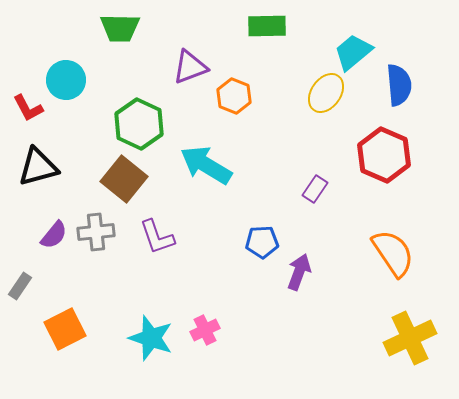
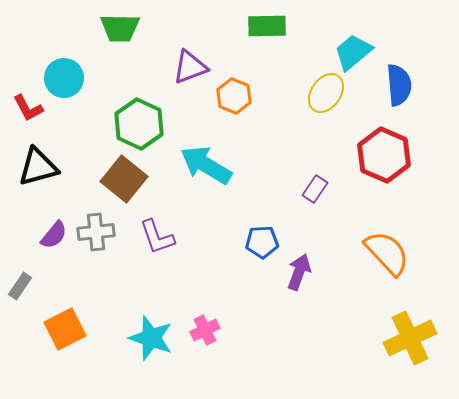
cyan circle: moved 2 px left, 2 px up
orange semicircle: moved 6 px left; rotated 9 degrees counterclockwise
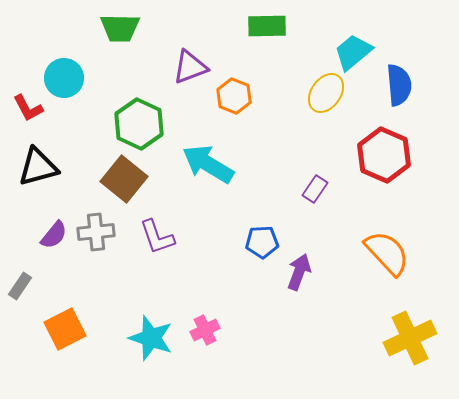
cyan arrow: moved 2 px right, 1 px up
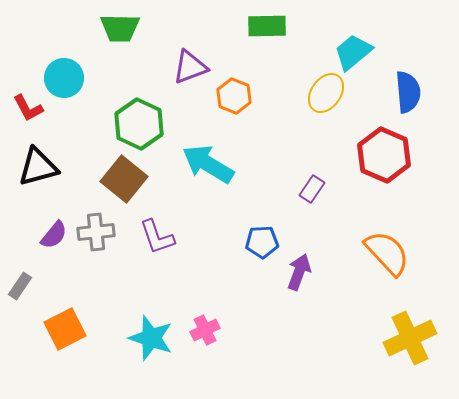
blue semicircle: moved 9 px right, 7 px down
purple rectangle: moved 3 px left
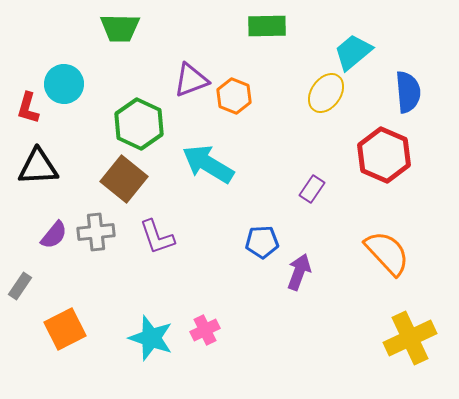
purple triangle: moved 1 px right, 13 px down
cyan circle: moved 6 px down
red L-shape: rotated 44 degrees clockwise
black triangle: rotated 12 degrees clockwise
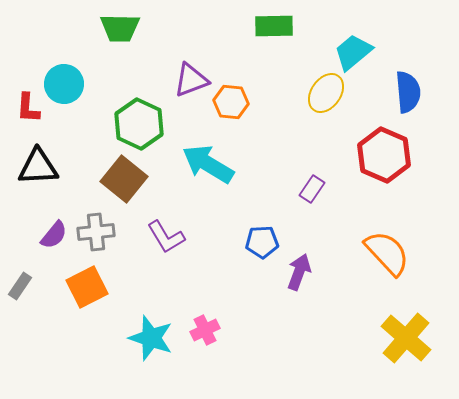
green rectangle: moved 7 px right
orange hexagon: moved 3 px left, 6 px down; rotated 16 degrees counterclockwise
red L-shape: rotated 12 degrees counterclockwise
purple L-shape: moved 9 px right; rotated 12 degrees counterclockwise
orange square: moved 22 px right, 42 px up
yellow cross: moved 4 px left; rotated 24 degrees counterclockwise
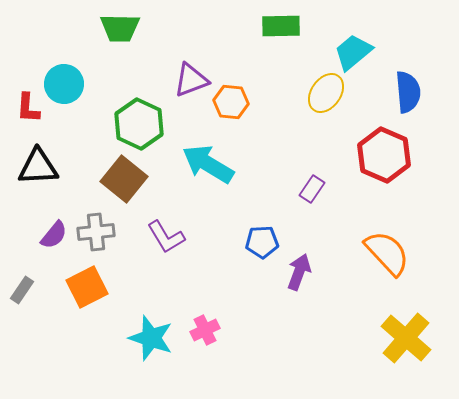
green rectangle: moved 7 px right
gray rectangle: moved 2 px right, 4 px down
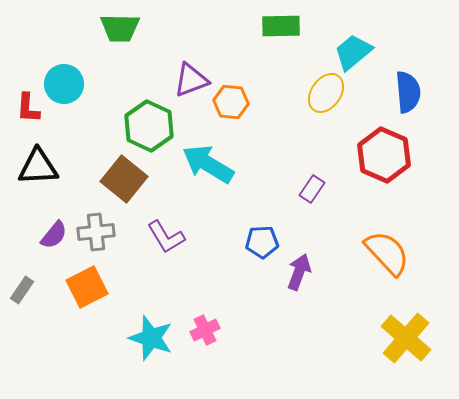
green hexagon: moved 10 px right, 2 px down
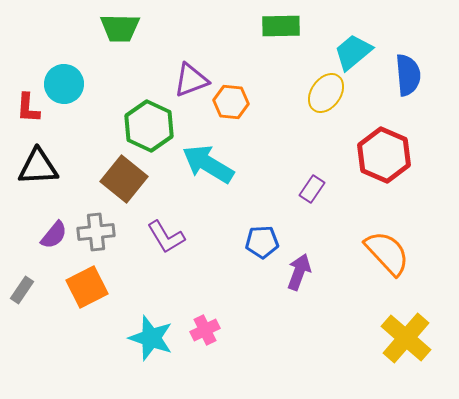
blue semicircle: moved 17 px up
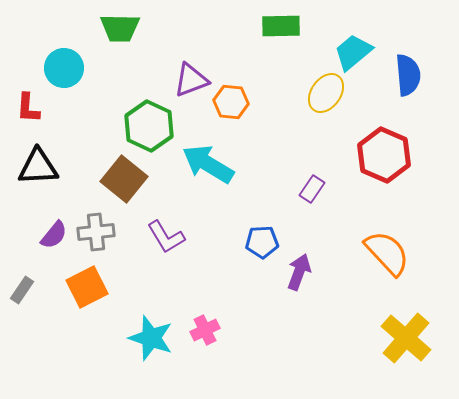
cyan circle: moved 16 px up
